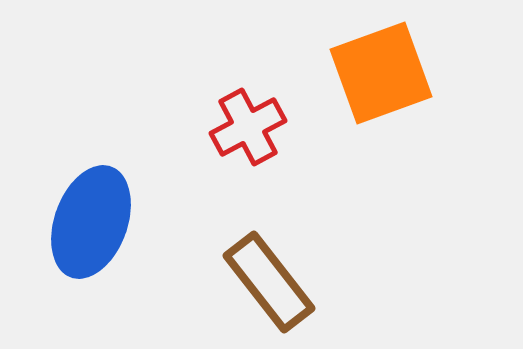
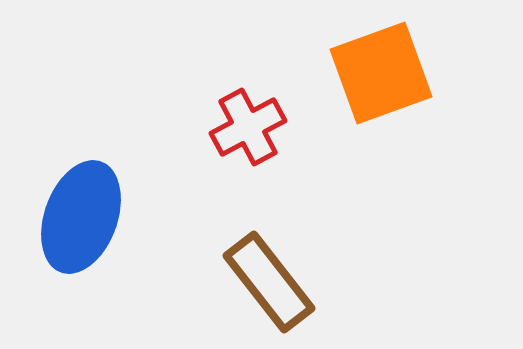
blue ellipse: moved 10 px left, 5 px up
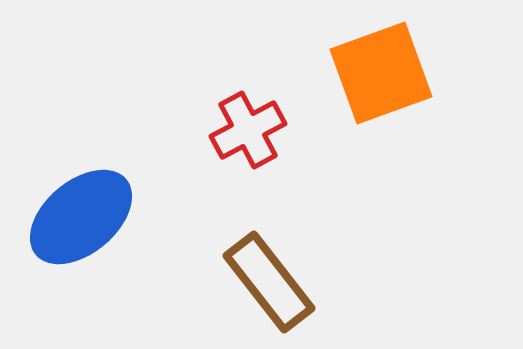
red cross: moved 3 px down
blue ellipse: rotated 30 degrees clockwise
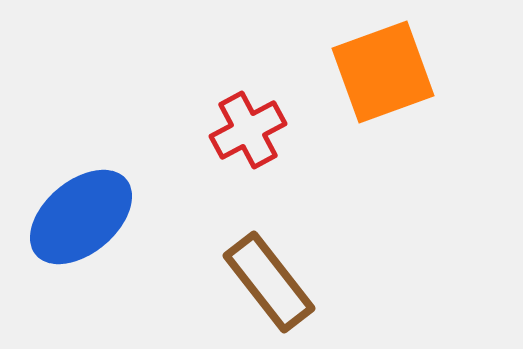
orange square: moved 2 px right, 1 px up
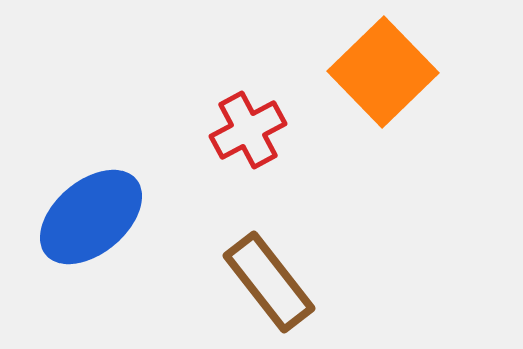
orange square: rotated 24 degrees counterclockwise
blue ellipse: moved 10 px right
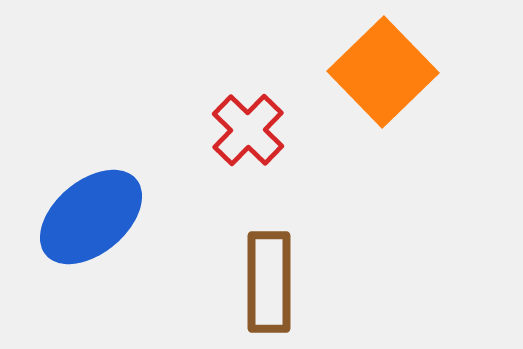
red cross: rotated 18 degrees counterclockwise
brown rectangle: rotated 38 degrees clockwise
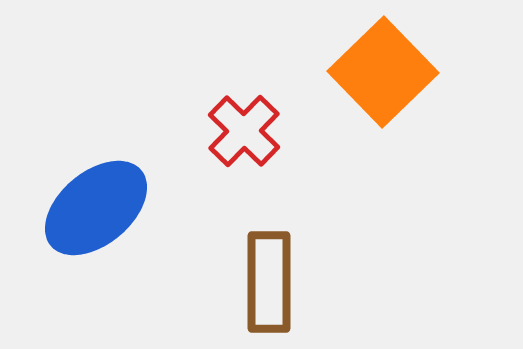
red cross: moved 4 px left, 1 px down
blue ellipse: moved 5 px right, 9 px up
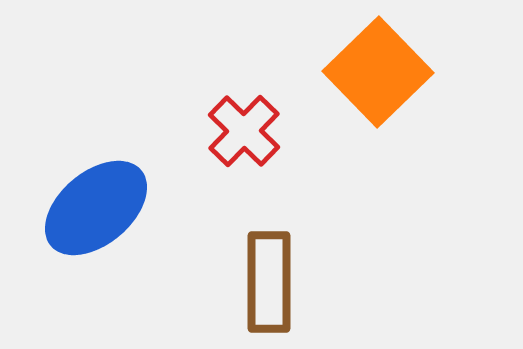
orange square: moved 5 px left
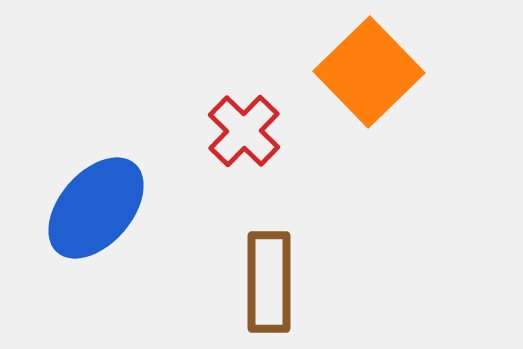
orange square: moved 9 px left
blue ellipse: rotated 9 degrees counterclockwise
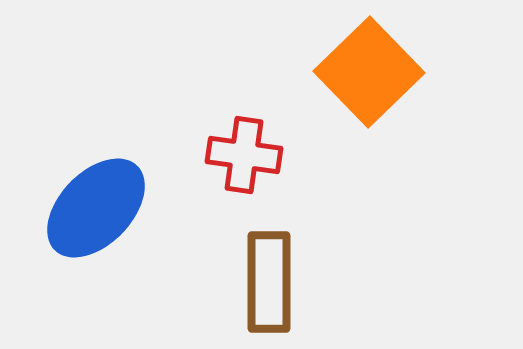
red cross: moved 24 px down; rotated 36 degrees counterclockwise
blue ellipse: rotated 3 degrees clockwise
